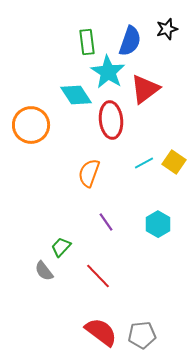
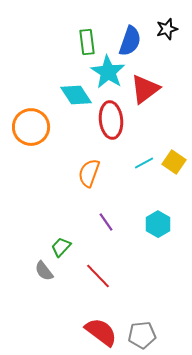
orange circle: moved 2 px down
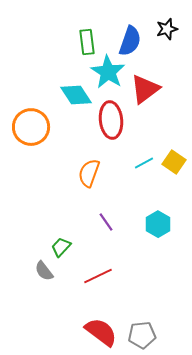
red line: rotated 72 degrees counterclockwise
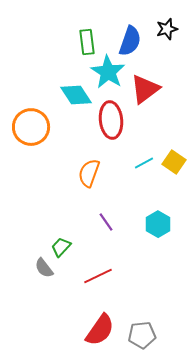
gray semicircle: moved 3 px up
red semicircle: moved 1 px left, 2 px up; rotated 88 degrees clockwise
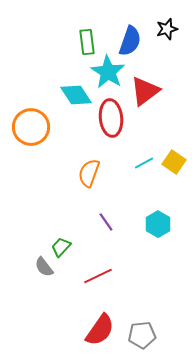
red triangle: moved 2 px down
red ellipse: moved 2 px up
gray semicircle: moved 1 px up
